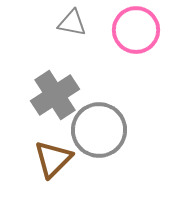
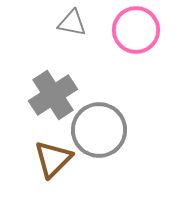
gray cross: moved 2 px left
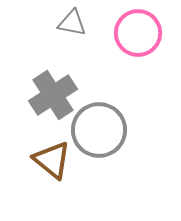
pink circle: moved 2 px right, 3 px down
brown triangle: moved 1 px left, 1 px down; rotated 36 degrees counterclockwise
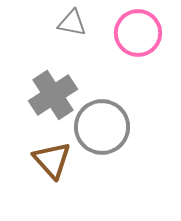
gray circle: moved 3 px right, 3 px up
brown triangle: rotated 9 degrees clockwise
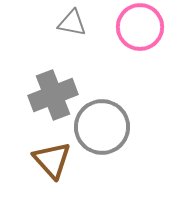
pink circle: moved 2 px right, 6 px up
gray cross: rotated 12 degrees clockwise
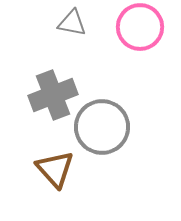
brown triangle: moved 3 px right, 9 px down
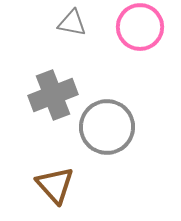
gray circle: moved 5 px right
brown triangle: moved 16 px down
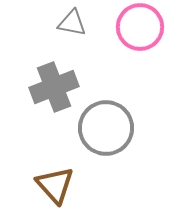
gray cross: moved 1 px right, 8 px up
gray circle: moved 1 px left, 1 px down
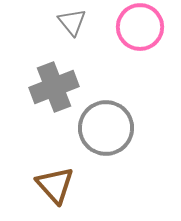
gray triangle: moved 1 px up; rotated 40 degrees clockwise
